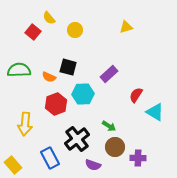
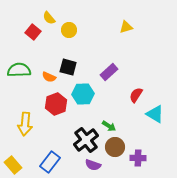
yellow circle: moved 6 px left
purple rectangle: moved 2 px up
cyan triangle: moved 2 px down
black cross: moved 9 px right, 1 px down
blue rectangle: moved 4 px down; rotated 65 degrees clockwise
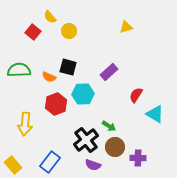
yellow semicircle: moved 1 px right, 1 px up
yellow circle: moved 1 px down
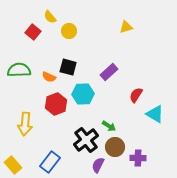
purple semicircle: moved 5 px right; rotated 98 degrees clockwise
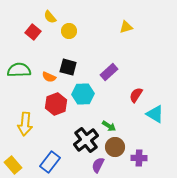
purple cross: moved 1 px right
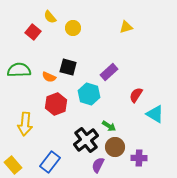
yellow circle: moved 4 px right, 3 px up
cyan hexagon: moved 6 px right; rotated 20 degrees clockwise
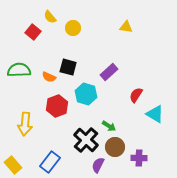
yellow triangle: rotated 24 degrees clockwise
cyan hexagon: moved 3 px left
red hexagon: moved 1 px right, 2 px down
black cross: rotated 10 degrees counterclockwise
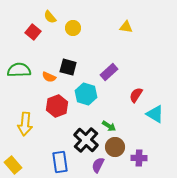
blue rectangle: moved 10 px right; rotated 45 degrees counterclockwise
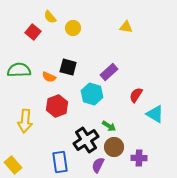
cyan hexagon: moved 6 px right
yellow arrow: moved 3 px up
black cross: rotated 15 degrees clockwise
brown circle: moved 1 px left
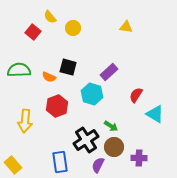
green arrow: moved 2 px right
